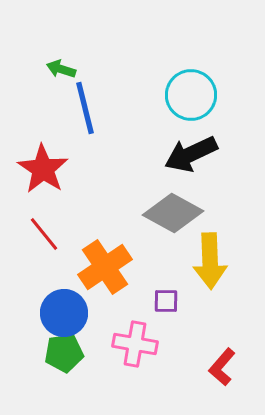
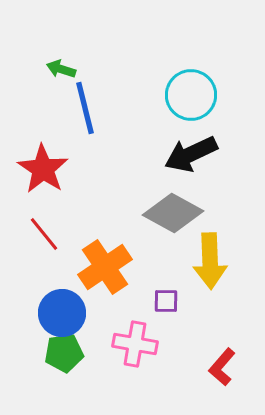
blue circle: moved 2 px left
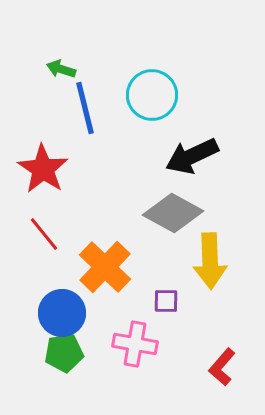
cyan circle: moved 39 px left
black arrow: moved 1 px right, 2 px down
orange cross: rotated 12 degrees counterclockwise
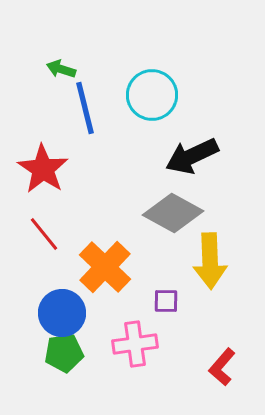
pink cross: rotated 18 degrees counterclockwise
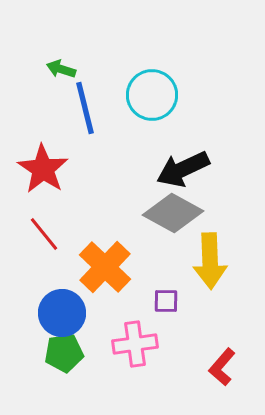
black arrow: moved 9 px left, 13 px down
